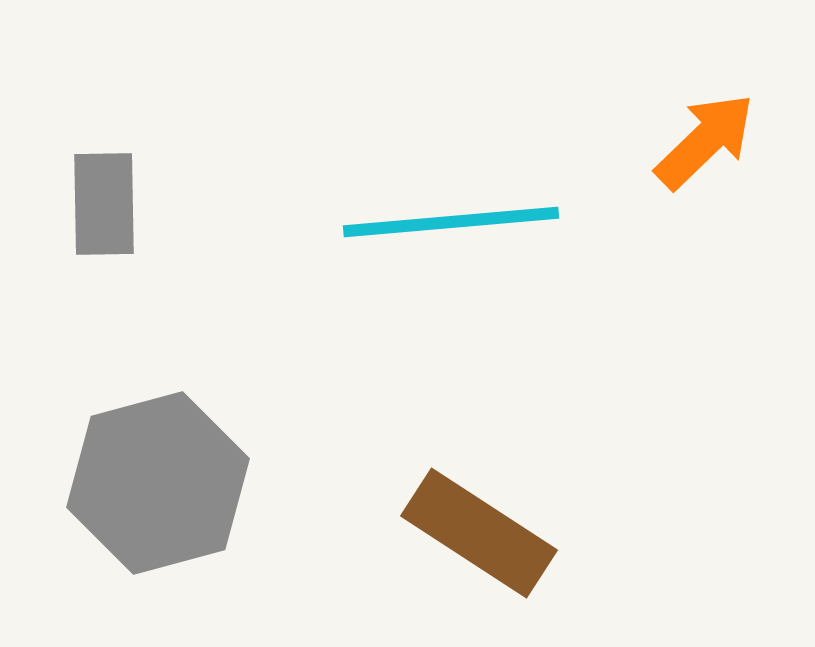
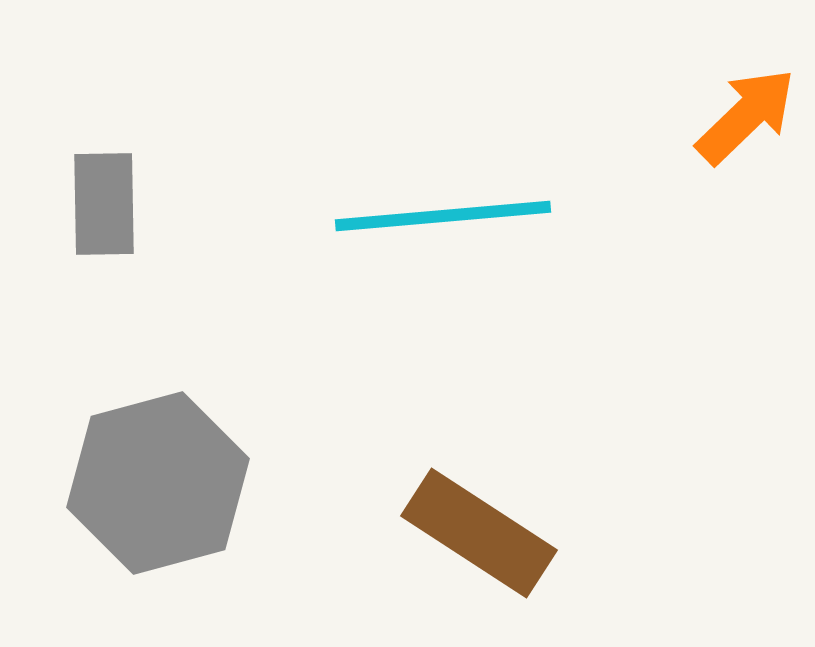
orange arrow: moved 41 px right, 25 px up
cyan line: moved 8 px left, 6 px up
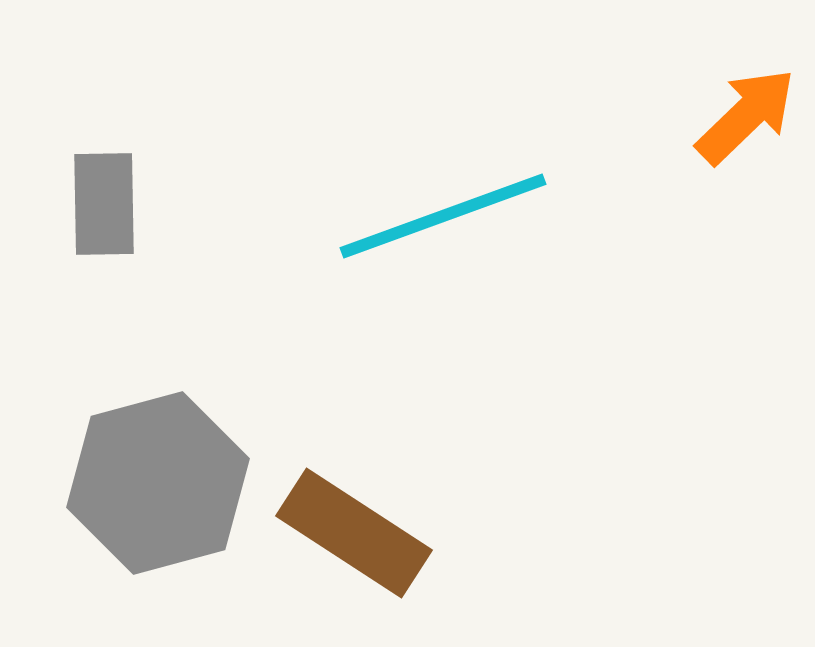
cyan line: rotated 15 degrees counterclockwise
brown rectangle: moved 125 px left
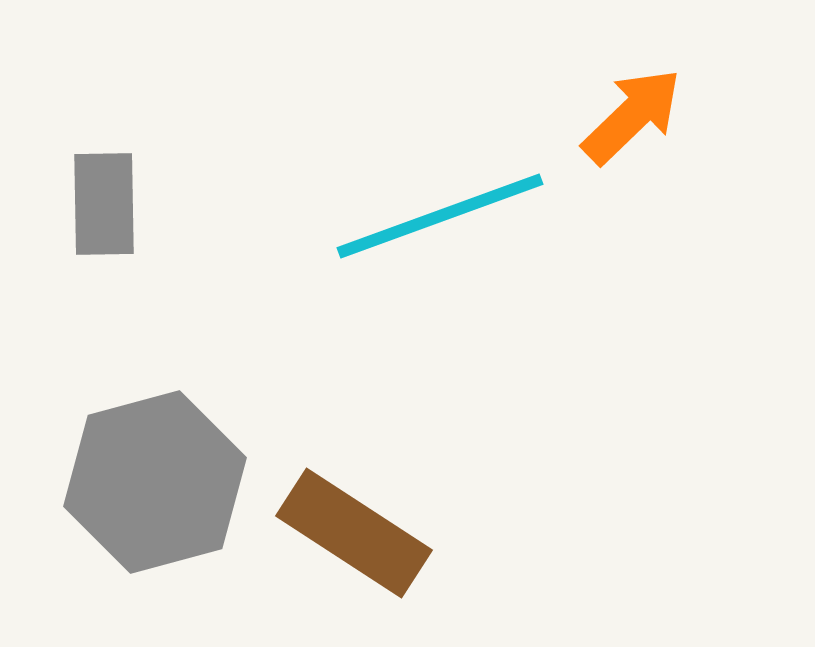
orange arrow: moved 114 px left
cyan line: moved 3 px left
gray hexagon: moved 3 px left, 1 px up
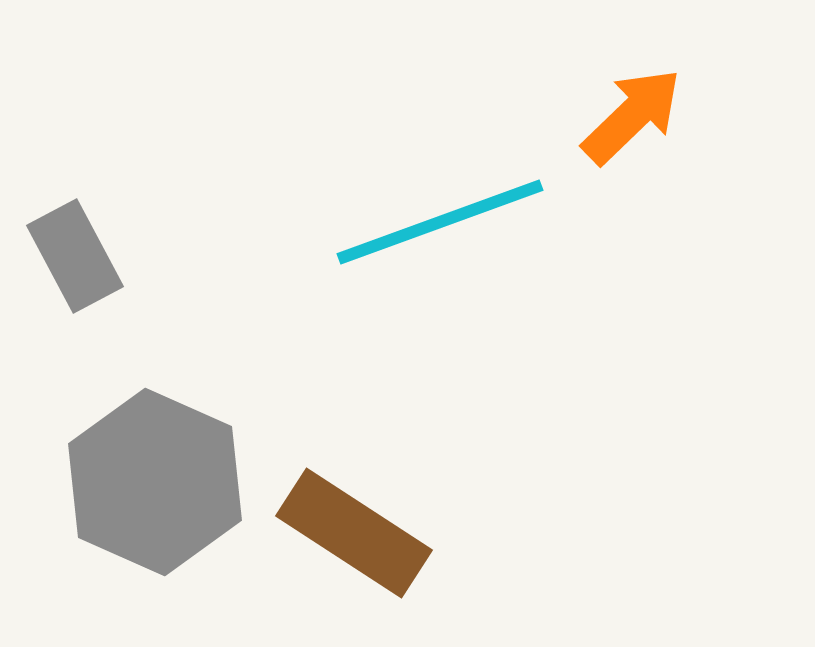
gray rectangle: moved 29 px left, 52 px down; rotated 27 degrees counterclockwise
cyan line: moved 6 px down
gray hexagon: rotated 21 degrees counterclockwise
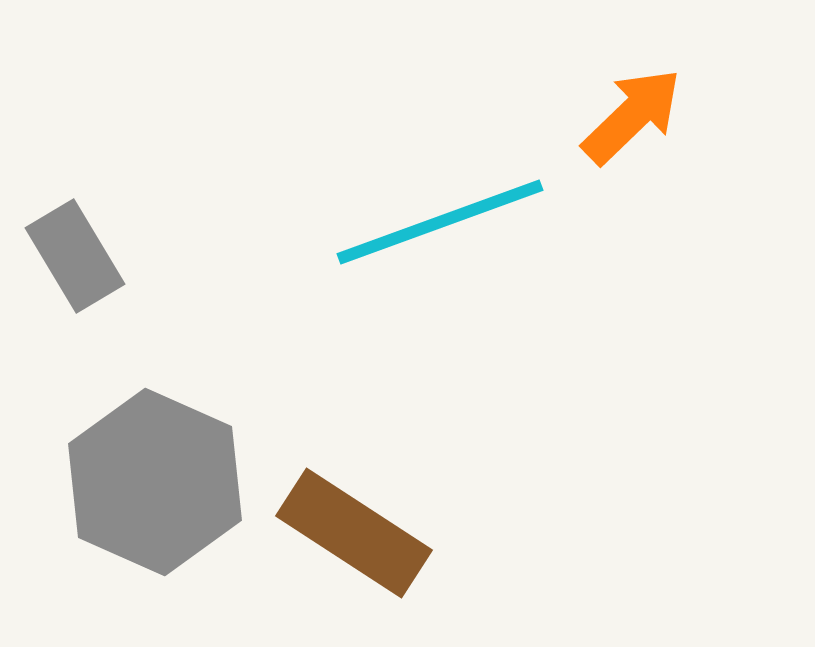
gray rectangle: rotated 3 degrees counterclockwise
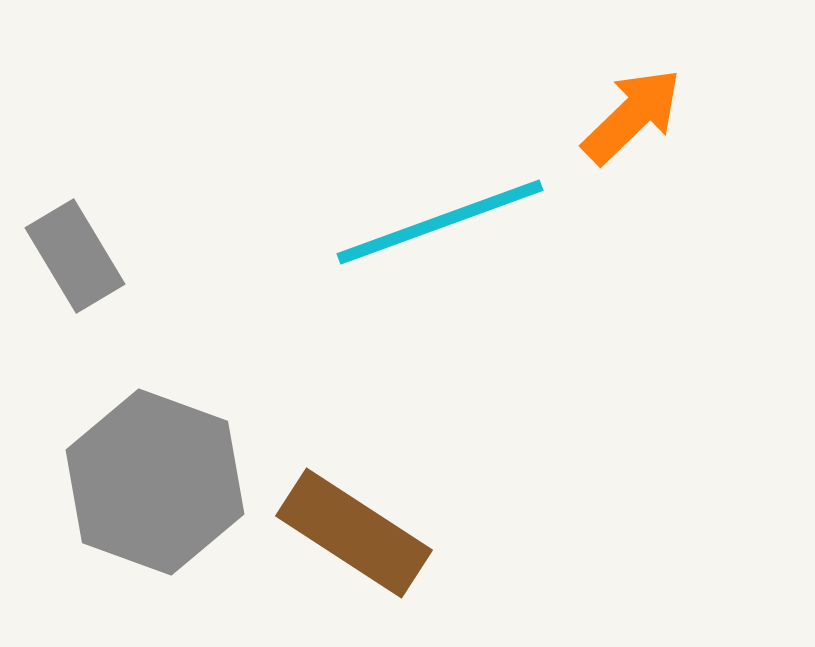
gray hexagon: rotated 4 degrees counterclockwise
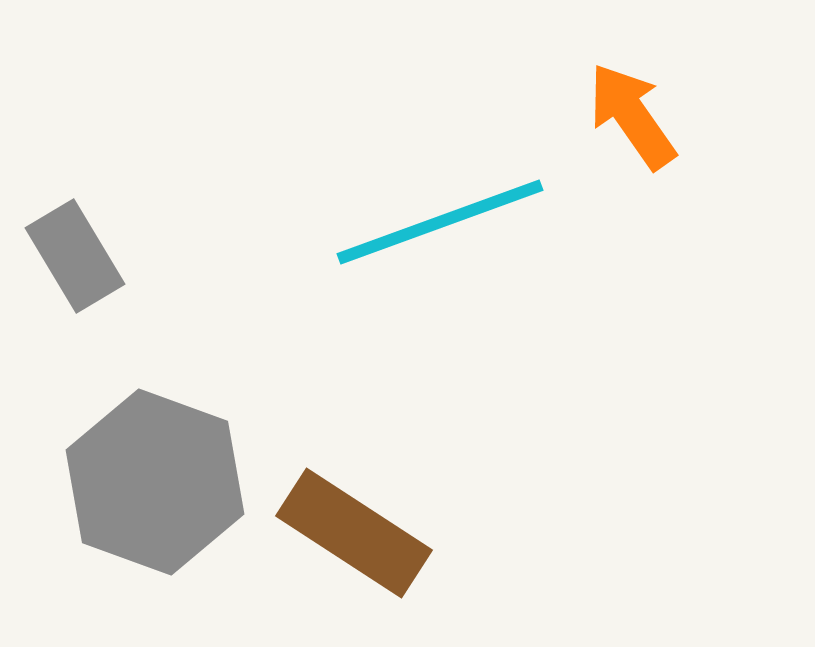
orange arrow: rotated 81 degrees counterclockwise
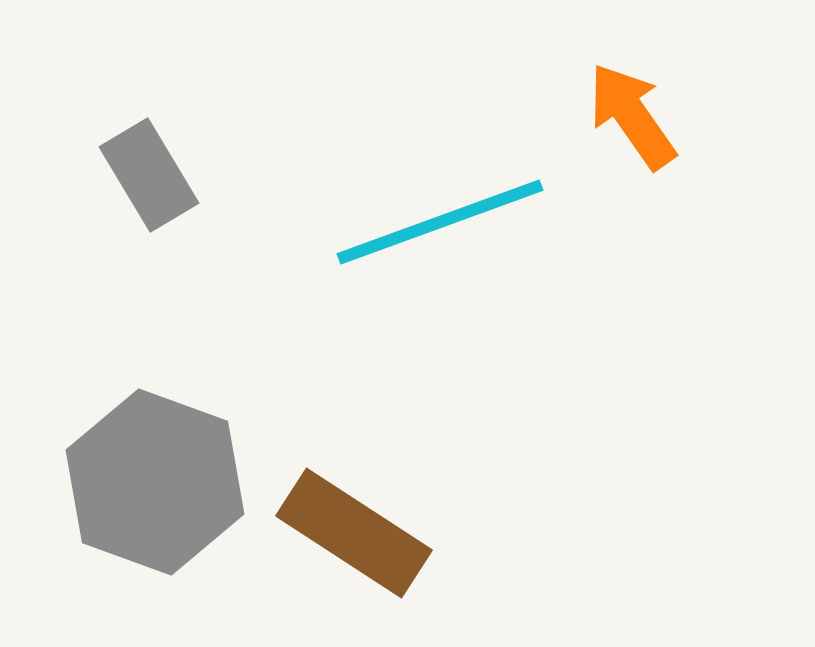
gray rectangle: moved 74 px right, 81 px up
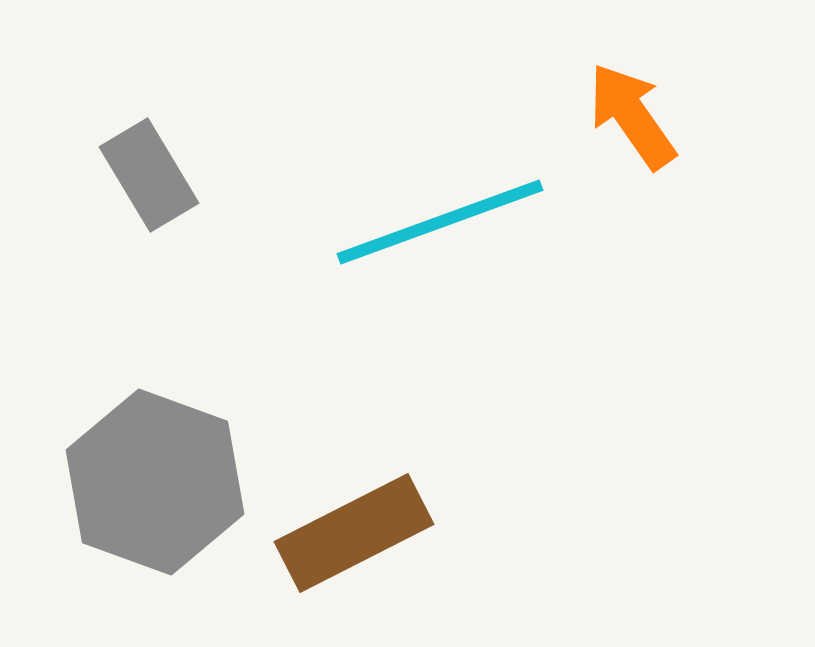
brown rectangle: rotated 60 degrees counterclockwise
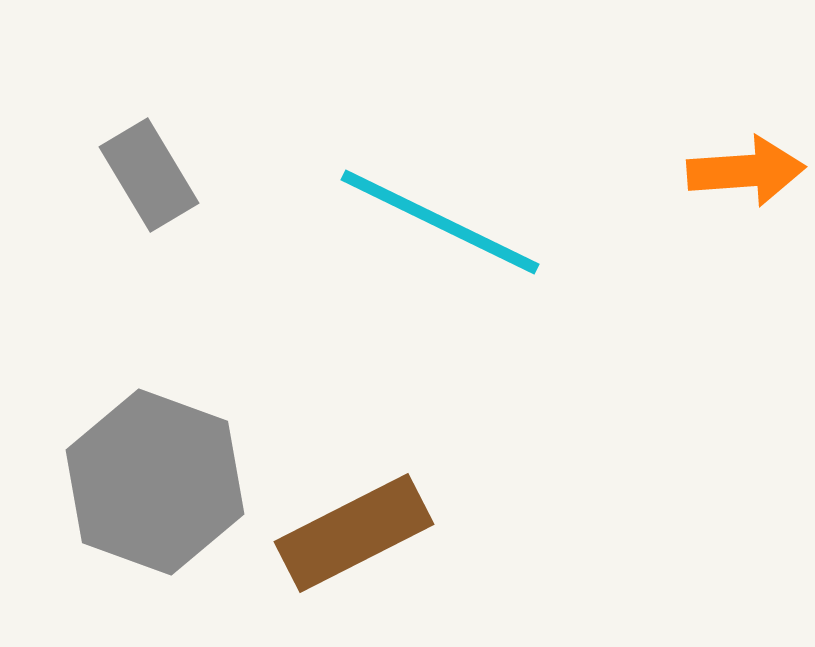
orange arrow: moved 114 px right, 55 px down; rotated 121 degrees clockwise
cyan line: rotated 46 degrees clockwise
